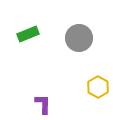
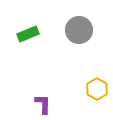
gray circle: moved 8 px up
yellow hexagon: moved 1 px left, 2 px down
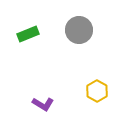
yellow hexagon: moved 2 px down
purple L-shape: rotated 120 degrees clockwise
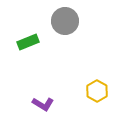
gray circle: moved 14 px left, 9 px up
green rectangle: moved 8 px down
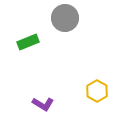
gray circle: moved 3 px up
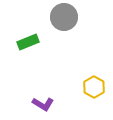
gray circle: moved 1 px left, 1 px up
yellow hexagon: moved 3 px left, 4 px up
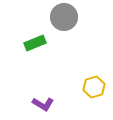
green rectangle: moved 7 px right, 1 px down
yellow hexagon: rotated 15 degrees clockwise
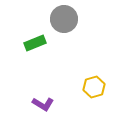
gray circle: moved 2 px down
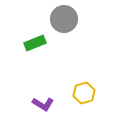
yellow hexagon: moved 10 px left, 6 px down
